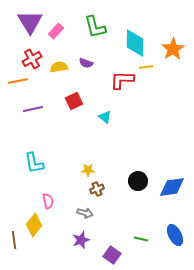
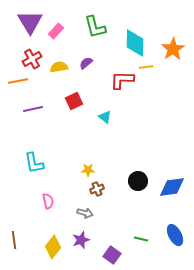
purple semicircle: rotated 120 degrees clockwise
yellow diamond: moved 19 px right, 22 px down
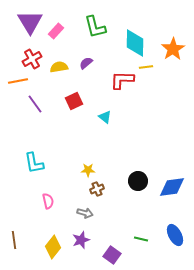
purple line: moved 2 px right, 5 px up; rotated 66 degrees clockwise
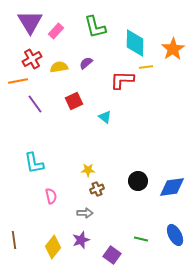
pink semicircle: moved 3 px right, 5 px up
gray arrow: rotated 14 degrees counterclockwise
